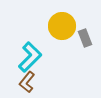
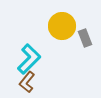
cyan L-shape: moved 1 px left, 2 px down
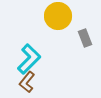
yellow circle: moved 4 px left, 10 px up
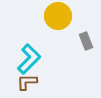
gray rectangle: moved 1 px right, 3 px down
brown L-shape: rotated 50 degrees clockwise
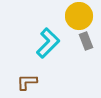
yellow circle: moved 21 px right
cyan L-shape: moved 19 px right, 16 px up
